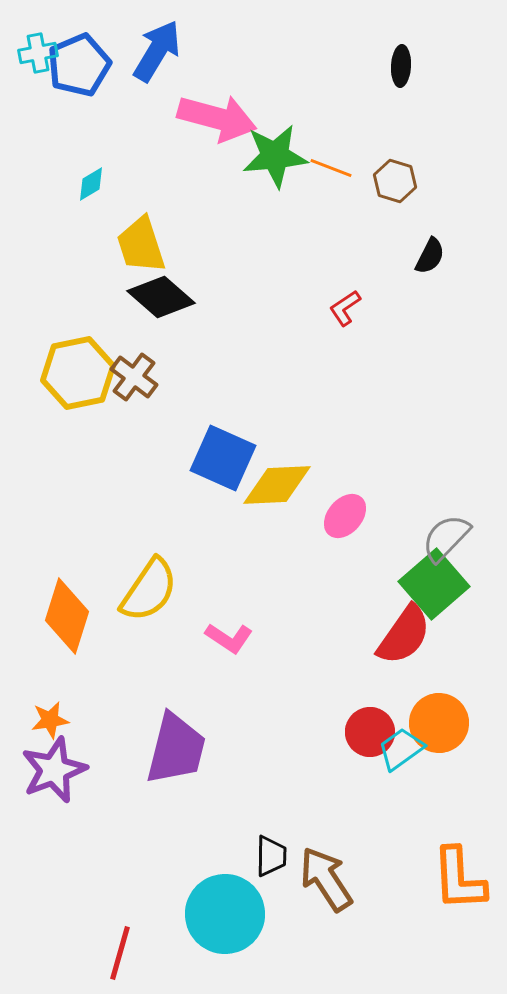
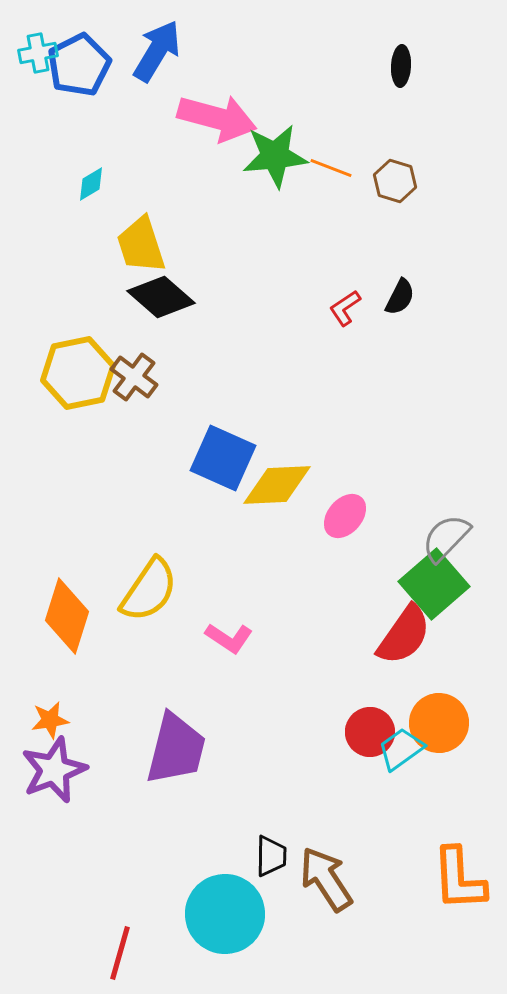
blue pentagon: rotated 4 degrees counterclockwise
black semicircle: moved 30 px left, 41 px down
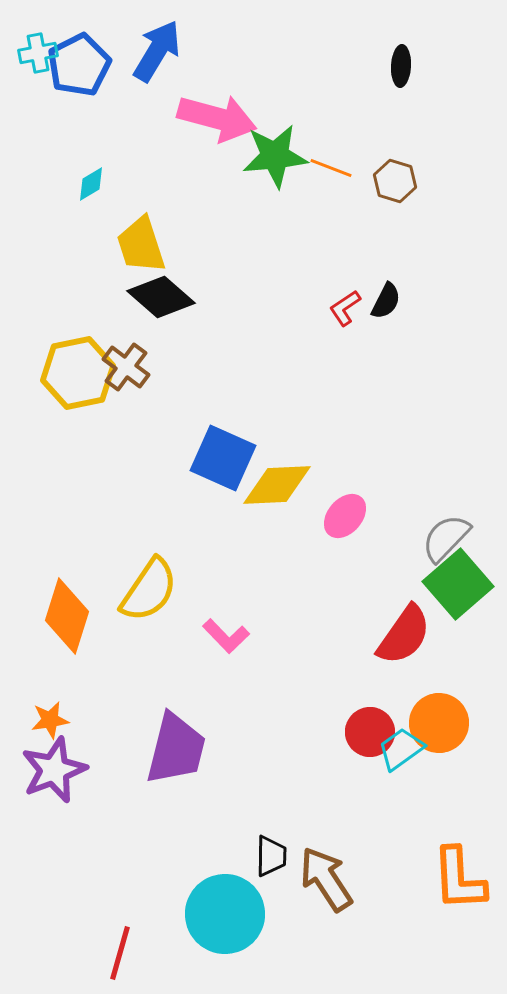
black semicircle: moved 14 px left, 4 px down
brown cross: moved 8 px left, 10 px up
green square: moved 24 px right
pink L-shape: moved 3 px left, 2 px up; rotated 12 degrees clockwise
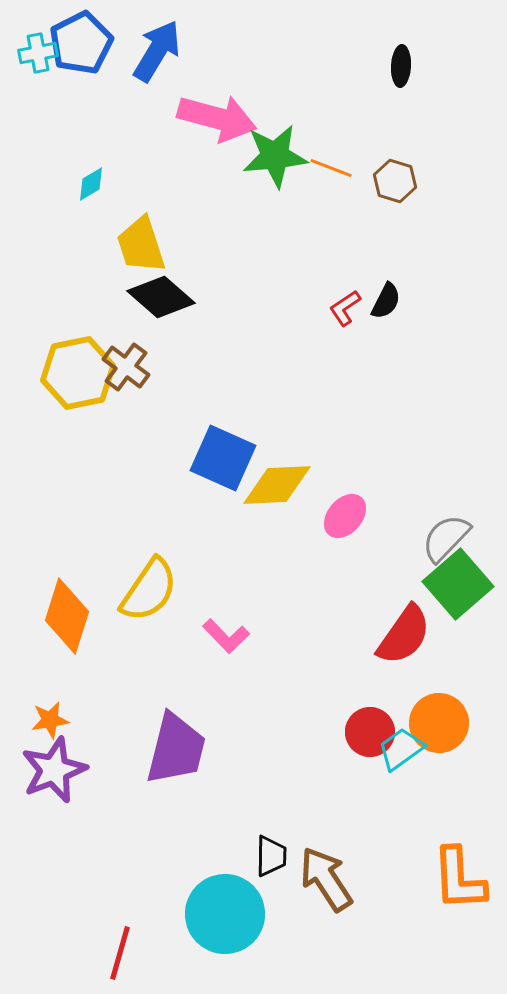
blue pentagon: moved 2 px right, 22 px up
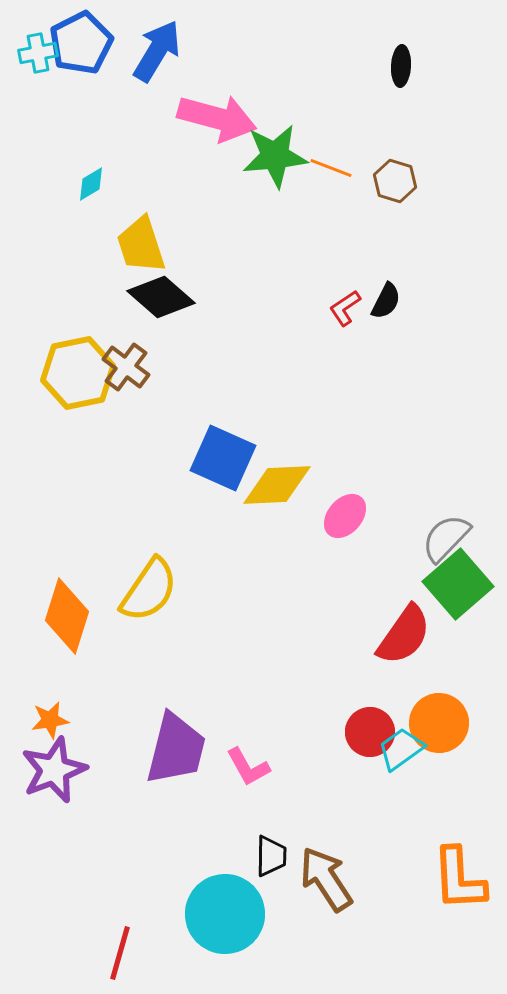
pink L-shape: moved 22 px right, 131 px down; rotated 15 degrees clockwise
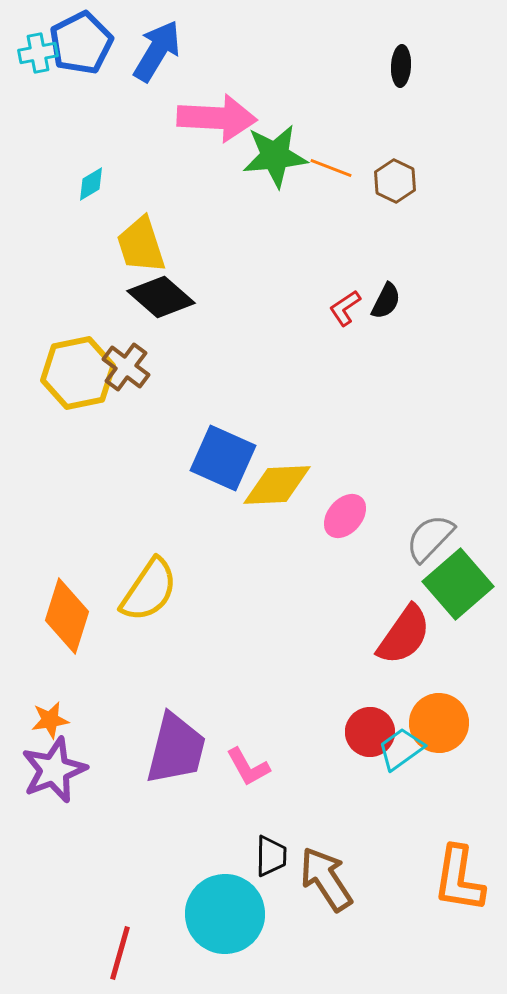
pink arrow: rotated 12 degrees counterclockwise
brown hexagon: rotated 9 degrees clockwise
gray semicircle: moved 16 px left
orange L-shape: rotated 12 degrees clockwise
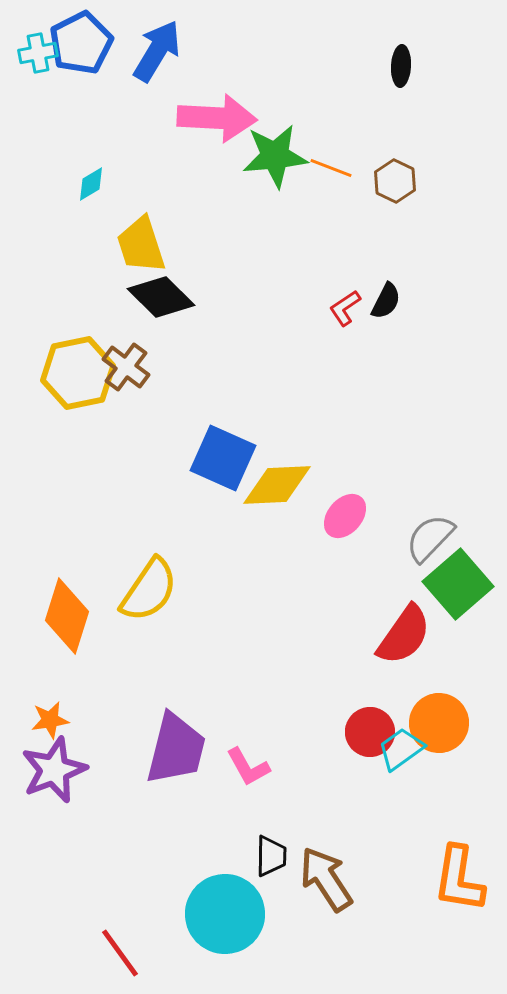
black diamond: rotated 4 degrees clockwise
red line: rotated 52 degrees counterclockwise
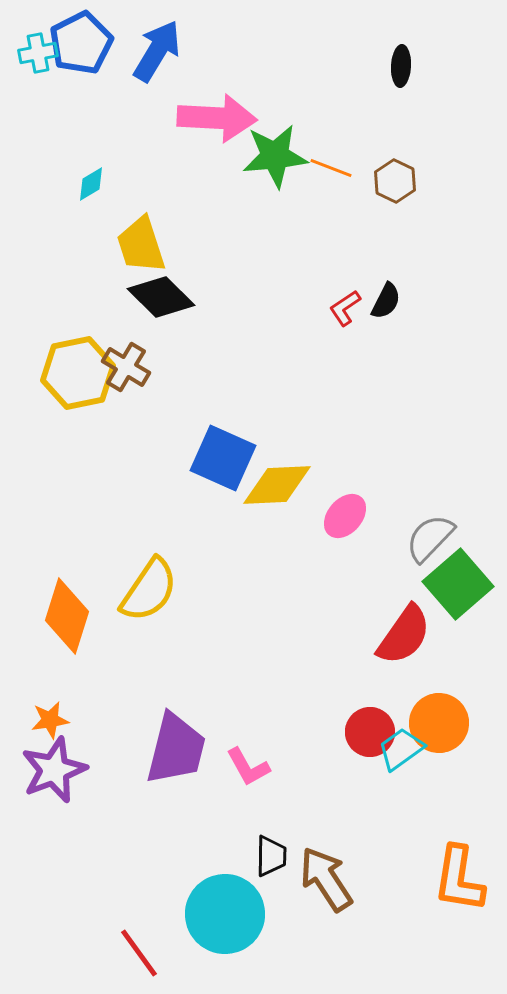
brown cross: rotated 6 degrees counterclockwise
red line: moved 19 px right
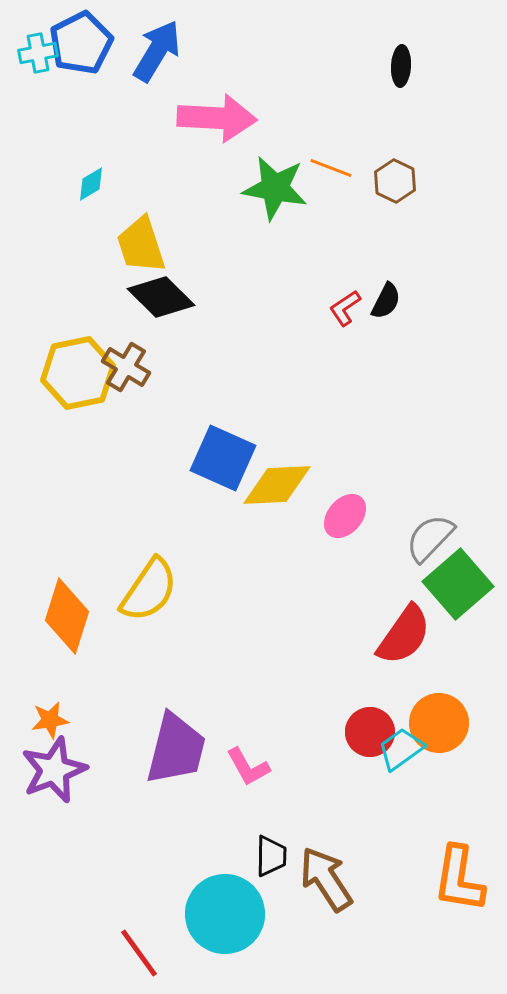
green star: moved 32 px down; rotated 16 degrees clockwise
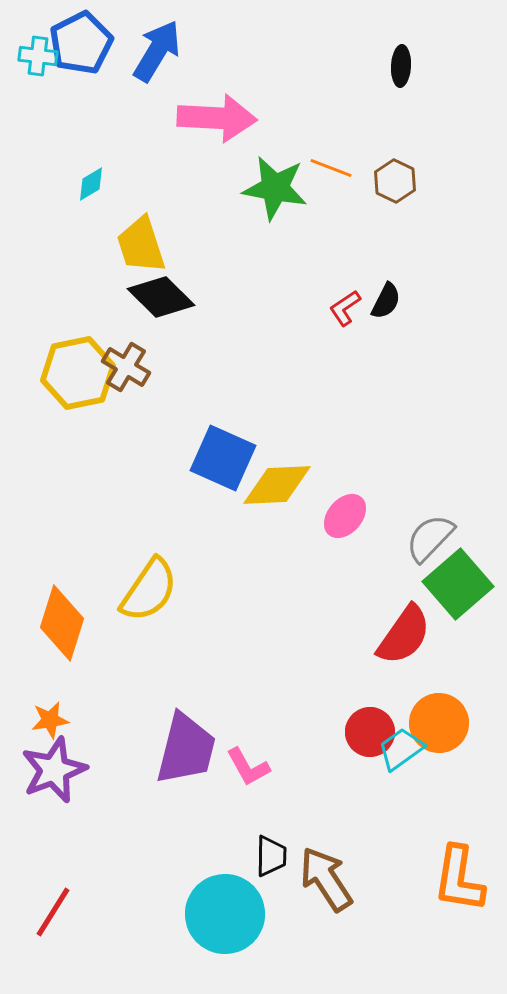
cyan cross: moved 3 px down; rotated 18 degrees clockwise
orange diamond: moved 5 px left, 7 px down
purple trapezoid: moved 10 px right
red line: moved 86 px left, 41 px up; rotated 68 degrees clockwise
